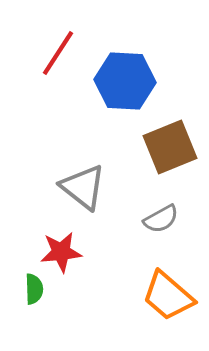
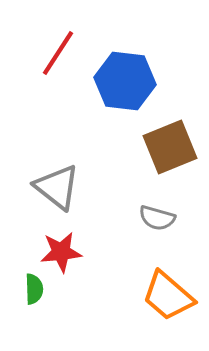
blue hexagon: rotated 4 degrees clockwise
gray triangle: moved 26 px left
gray semicircle: moved 4 px left, 1 px up; rotated 45 degrees clockwise
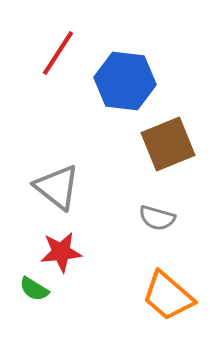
brown square: moved 2 px left, 3 px up
green semicircle: rotated 124 degrees clockwise
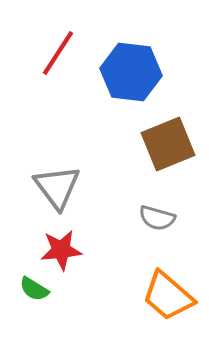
blue hexagon: moved 6 px right, 9 px up
gray triangle: rotated 15 degrees clockwise
red star: moved 2 px up
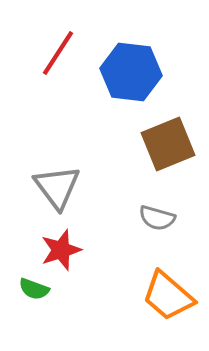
red star: rotated 12 degrees counterclockwise
green semicircle: rotated 12 degrees counterclockwise
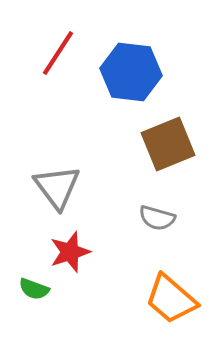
red star: moved 9 px right, 2 px down
orange trapezoid: moved 3 px right, 3 px down
